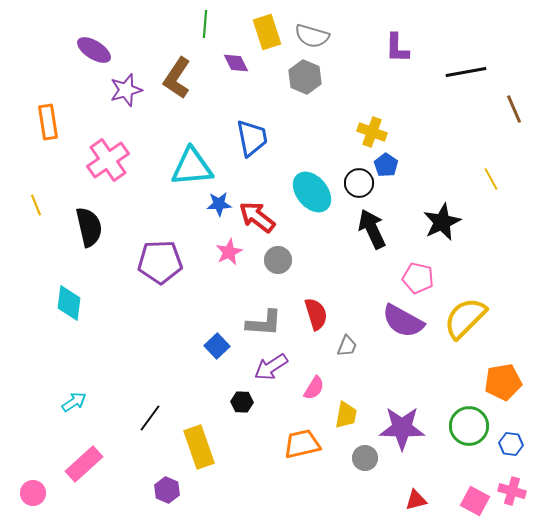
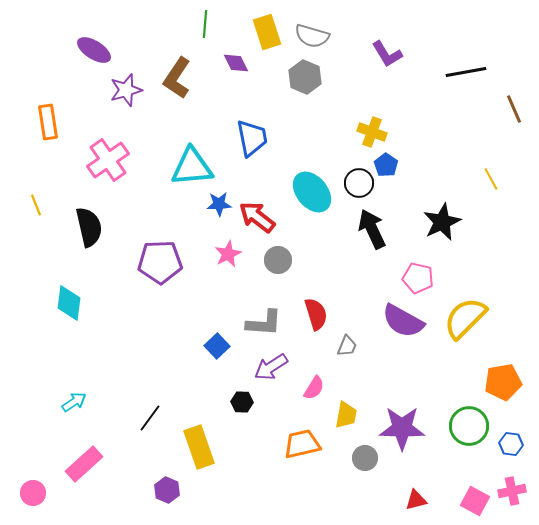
purple L-shape at (397, 48): moved 10 px left, 6 px down; rotated 32 degrees counterclockwise
pink star at (229, 252): moved 1 px left, 2 px down
pink cross at (512, 491): rotated 28 degrees counterclockwise
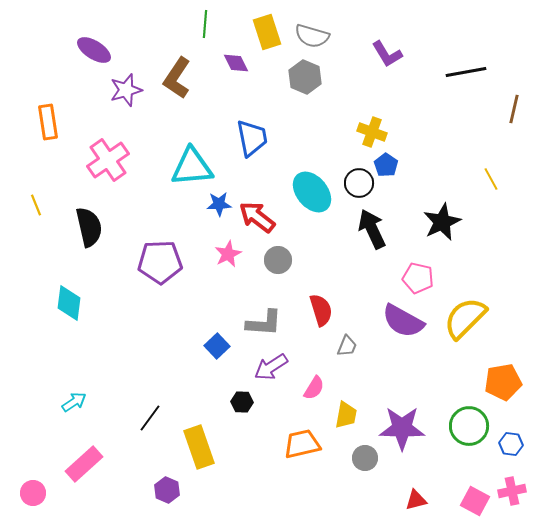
brown line at (514, 109): rotated 36 degrees clockwise
red semicircle at (316, 314): moved 5 px right, 4 px up
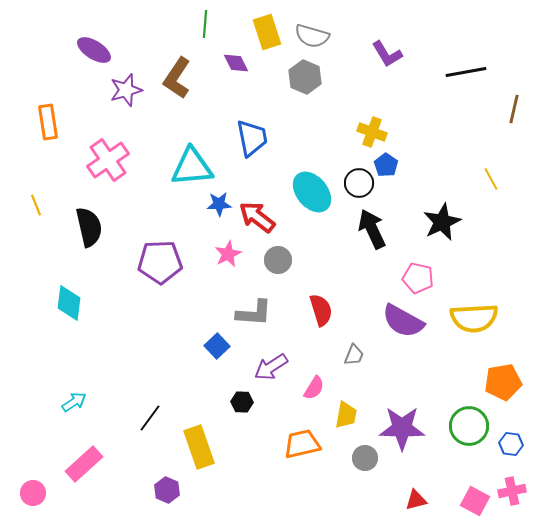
yellow semicircle at (465, 318): moved 9 px right; rotated 138 degrees counterclockwise
gray L-shape at (264, 323): moved 10 px left, 10 px up
gray trapezoid at (347, 346): moved 7 px right, 9 px down
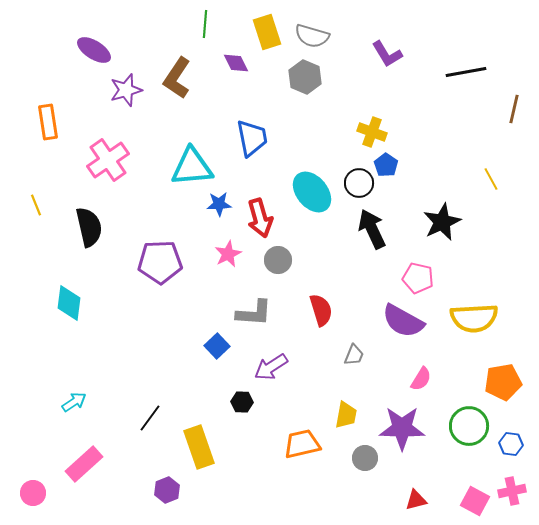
red arrow at (257, 217): moved 3 px right, 1 px down; rotated 144 degrees counterclockwise
pink semicircle at (314, 388): moved 107 px right, 9 px up
purple hexagon at (167, 490): rotated 15 degrees clockwise
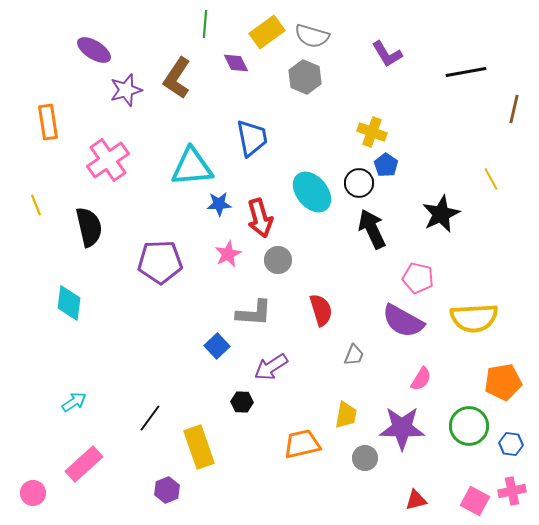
yellow rectangle at (267, 32): rotated 72 degrees clockwise
black star at (442, 222): moved 1 px left, 8 px up
